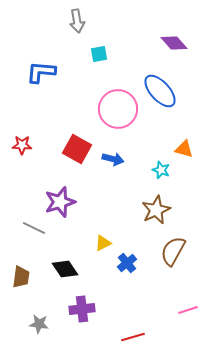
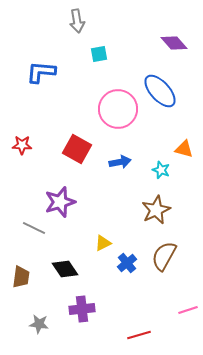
blue arrow: moved 7 px right, 3 px down; rotated 25 degrees counterclockwise
brown semicircle: moved 9 px left, 5 px down
red line: moved 6 px right, 2 px up
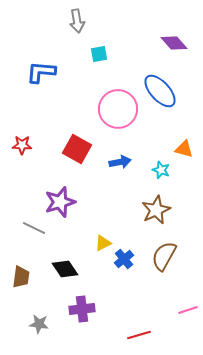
blue cross: moved 3 px left, 4 px up
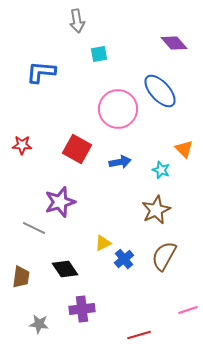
orange triangle: rotated 30 degrees clockwise
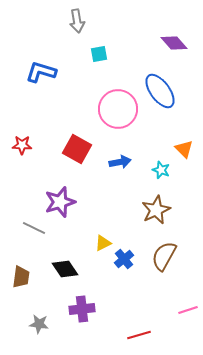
blue L-shape: rotated 12 degrees clockwise
blue ellipse: rotated 6 degrees clockwise
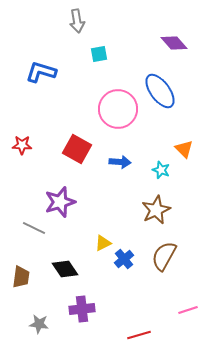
blue arrow: rotated 15 degrees clockwise
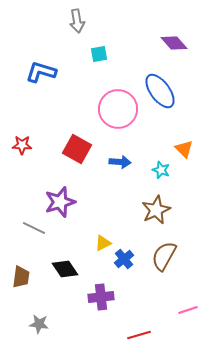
purple cross: moved 19 px right, 12 px up
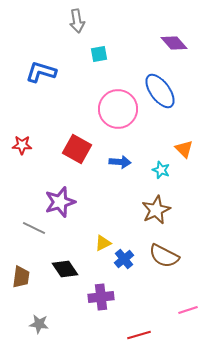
brown semicircle: rotated 92 degrees counterclockwise
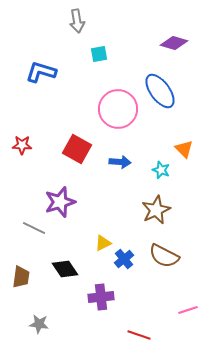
purple diamond: rotated 32 degrees counterclockwise
red line: rotated 35 degrees clockwise
